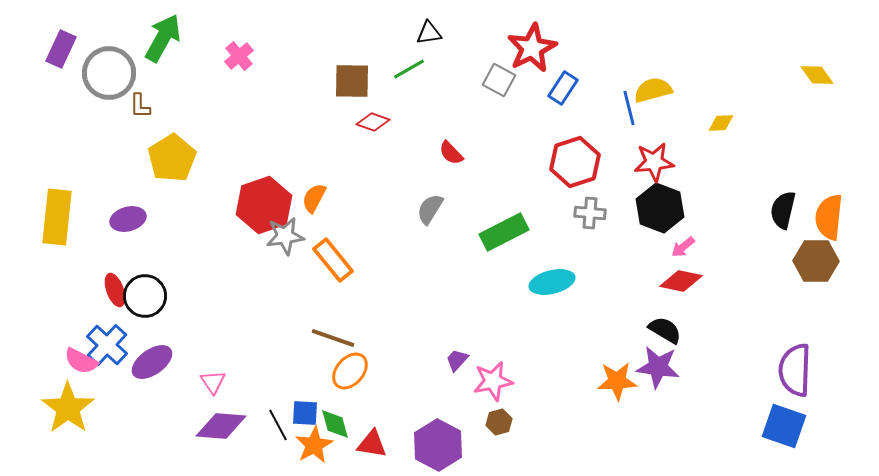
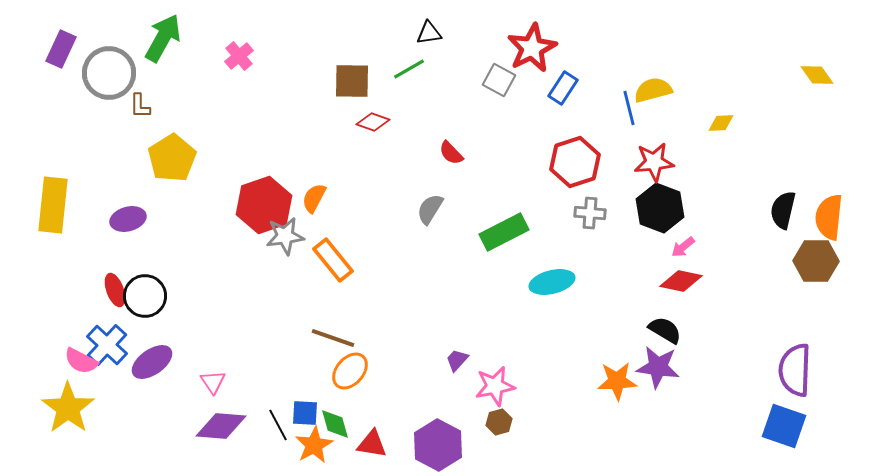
yellow rectangle at (57, 217): moved 4 px left, 12 px up
pink star at (493, 381): moved 2 px right, 5 px down
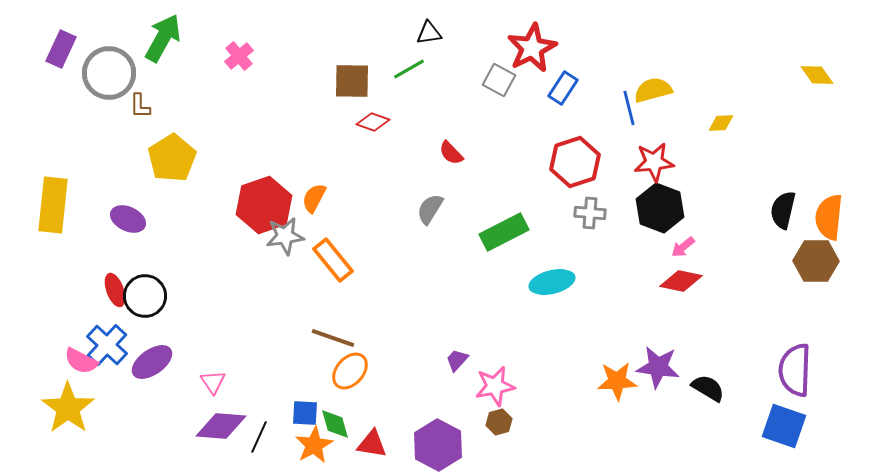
purple ellipse at (128, 219): rotated 40 degrees clockwise
black semicircle at (665, 330): moved 43 px right, 58 px down
black line at (278, 425): moved 19 px left, 12 px down; rotated 52 degrees clockwise
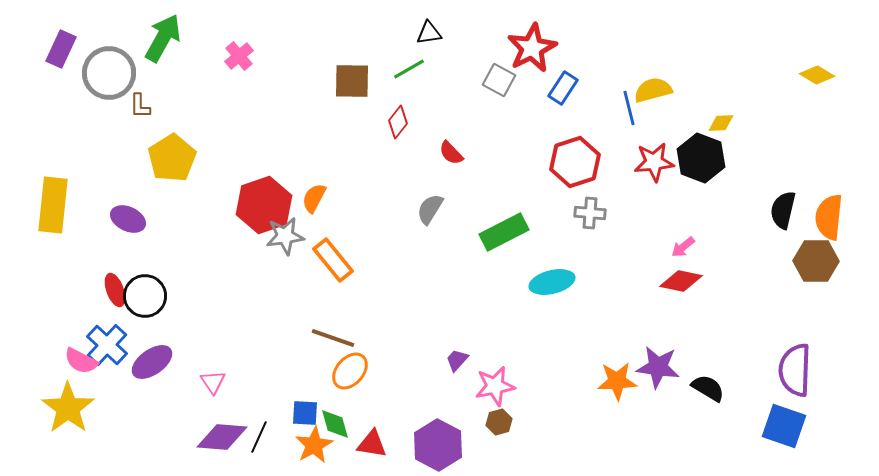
yellow diamond at (817, 75): rotated 24 degrees counterclockwise
red diamond at (373, 122): moved 25 px right; rotated 72 degrees counterclockwise
black hexagon at (660, 208): moved 41 px right, 50 px up
purple diamond at (221, 426): moved 1 px right, 11 px down
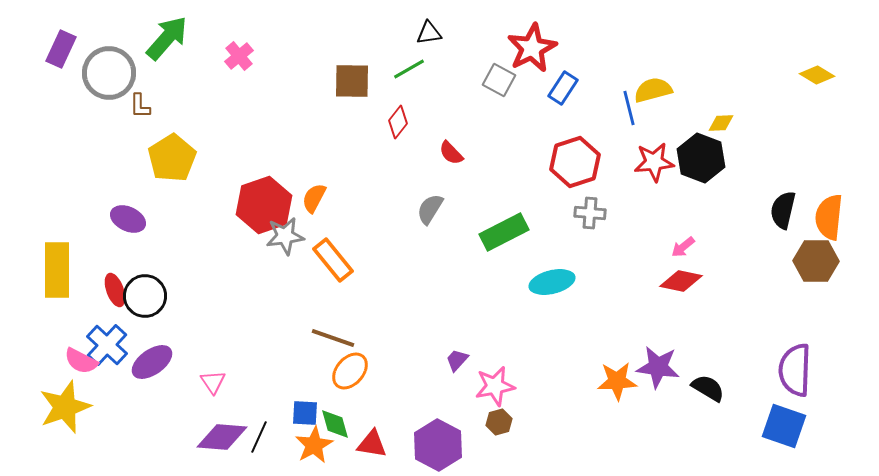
green arrow at (163, 38): moved 4 px right; rotated 12 degrees clockwise
yellow rectangle at (53, 205): moved 4 px right, 65 px down; rotated 6 degrees counterclockwise
yellow star at (68, 408): moved 3 px left, 1 px up; rotated 16 degrees clockwise
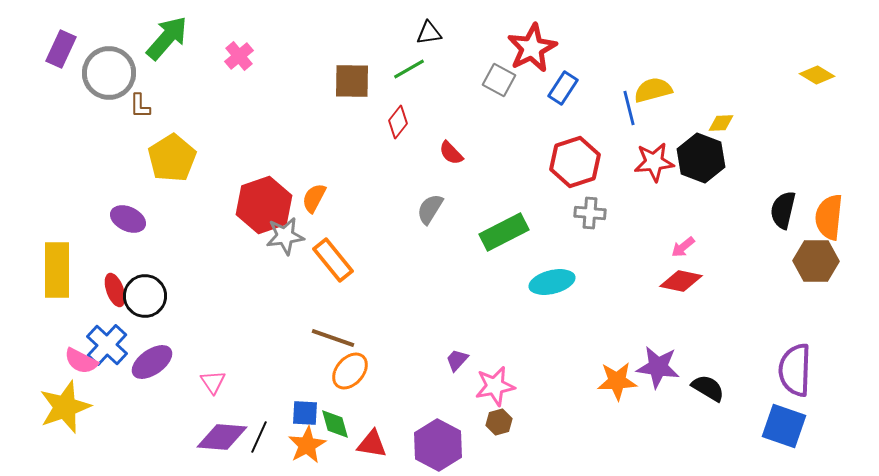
orange star at (314, 445): moved 7 px left
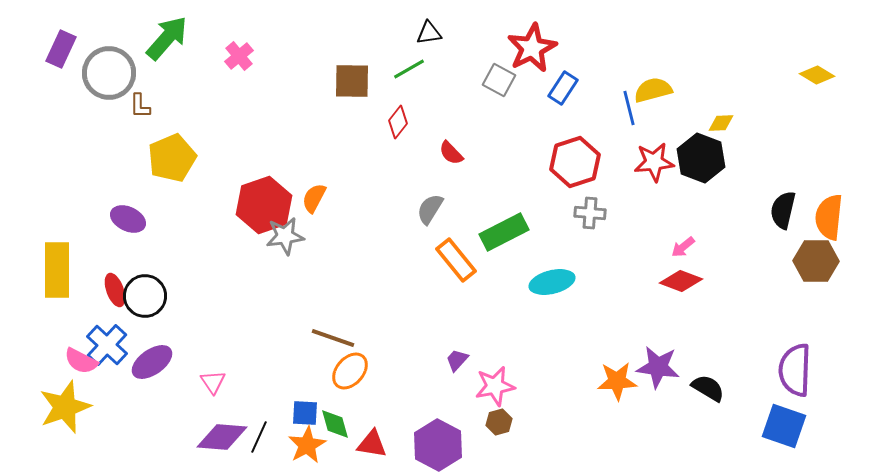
yellow pentagon at (172, 158): rotated 9 degrees clockwise
orange rectangle at (333, 260): moved 123 px right
red diamond at (681, 281): rotated 9 degrees clockwise
